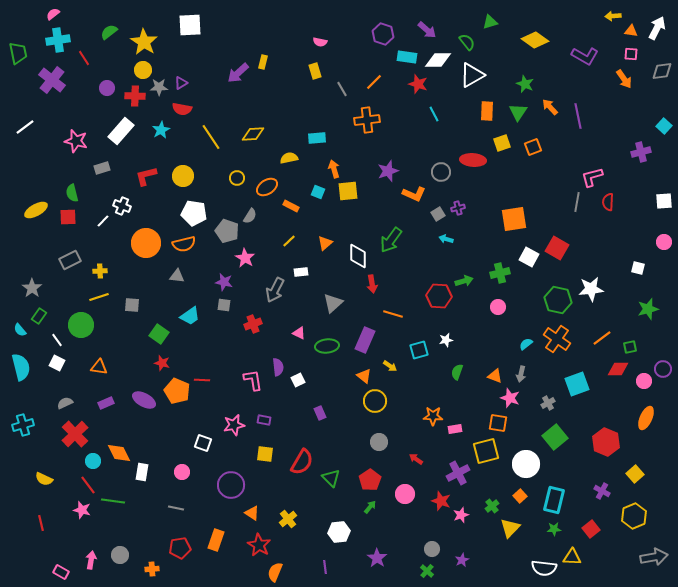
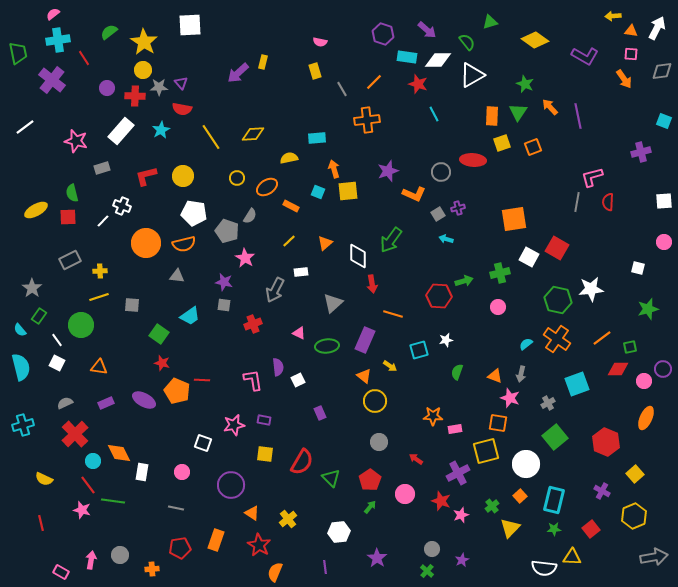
purple triangle at (181, 83): rotated 40 degrees counterclockwise
orange rectangle at (487, 111): moved 5 px right, 5 px down
cyan square at (664, 126): moved 5 px up; rotated 21 degrees counterclockwise
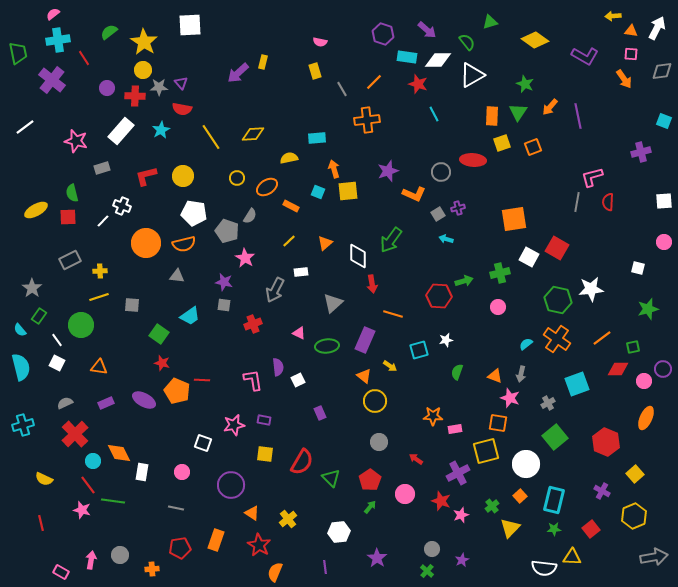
orange arrow at (550, 107): rotated 96 degrees counterclockwise
green square at (630, 347): moved 3 px right
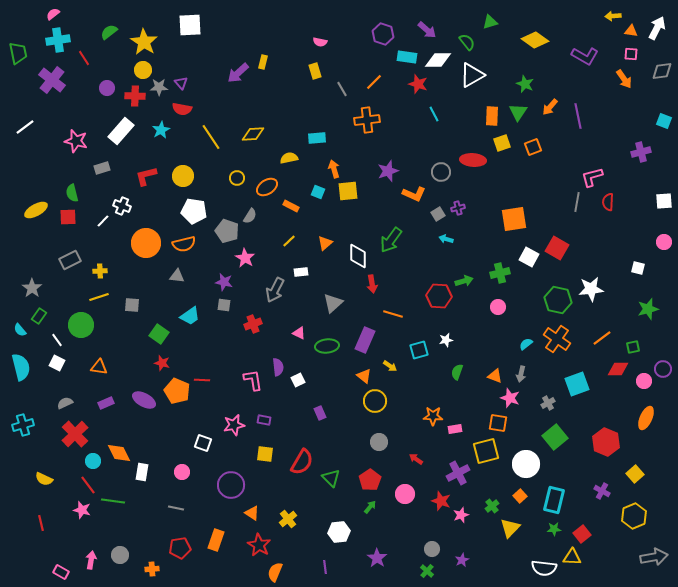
white pentagon at (194, 213): moved 2 px up
red square at (591, 529): moved 9 px left, 5 px down
